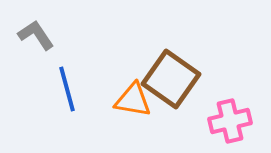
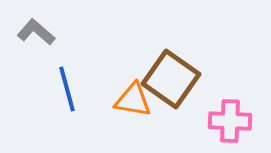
gray L-shape: moved 3 px up; rotated 15 degrees counterclockwise
pink cross: rotated 15 degrees clockwise
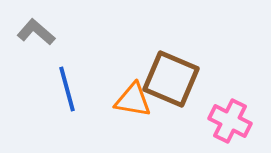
brown square: rotated 12 degrees counterclockwise
pink cross: rotated 24 degrees clockwise
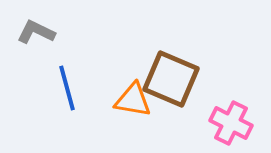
gray L-shape: rotated 15 degrees counterclockwise
blue line: moved 1 px up
pink cross: moved 1 px right, 2 px down
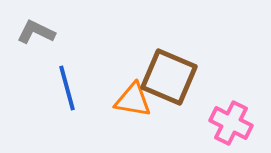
brown square: moved 2 px left, 2 px up
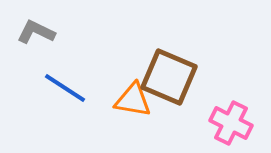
blue line: moved 2 px left; rotated 42 degrees counterclockwise
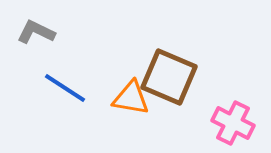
orange triangle: moved 2 px left, 2 px up
pink cross: moved 2 px right
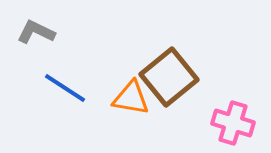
brown square: rotated 28 degrees clockwise
pink cross: rotated 9 degrees counterclockwise
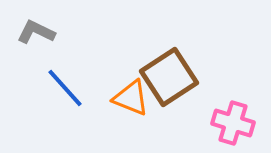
brown square: rotated 6 degrees clockwise
blue line: rotated 15 degrees clockwise
orange triangle: rotated 12 degrees clockwise
